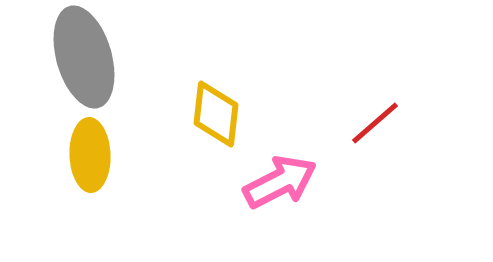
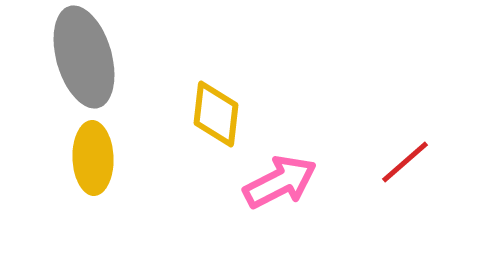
red line: moved 30 px right, 39 px down
yellow ellipse: moved 3 px right, 3 px down
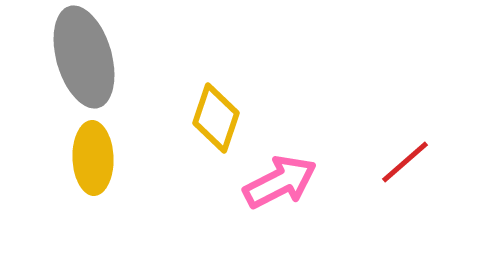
yellow diamond: moved 4 px down; rotated 12 degrees clockwise
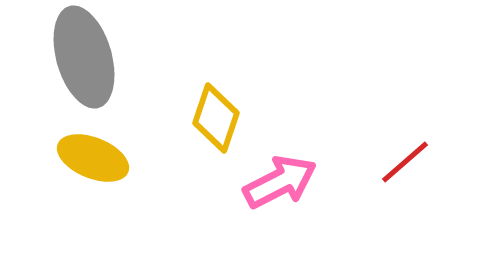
yellow ellipse: rotated 66 degrees counterclockwise
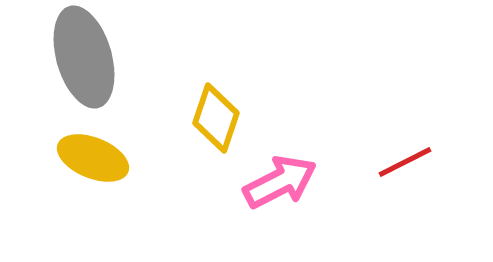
red line: rotated 14 degrees clockwise
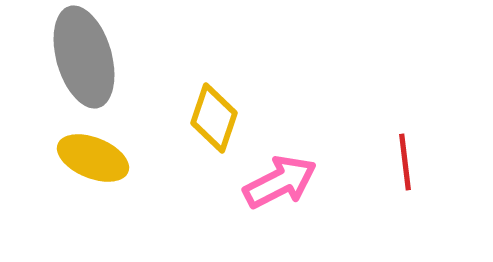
yellow diamond: moved 2 px left
red line: rotated 70 degrees counterclockwise
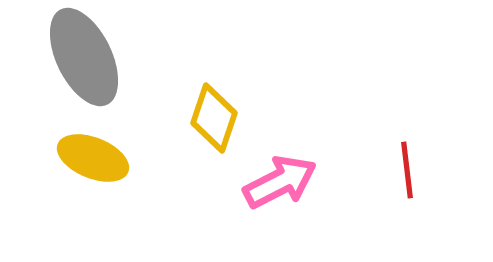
gray ellipse: rotated 10 degrees counterclockwise
red line: moved 2 px right, 8 px down
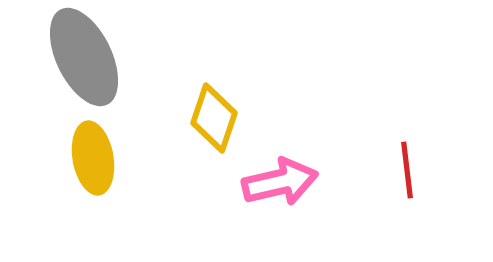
yellow ellipse: rotated 58 degrees clockwise
pink arrow: rotated 14 degrees clockwise
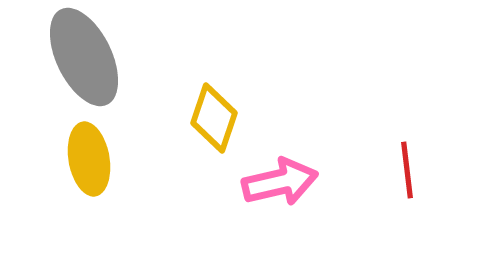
yellow ellipse: moved 4 px left, 1 px down
